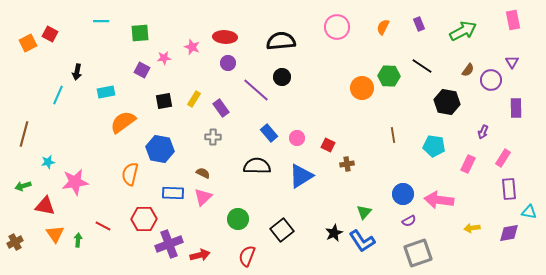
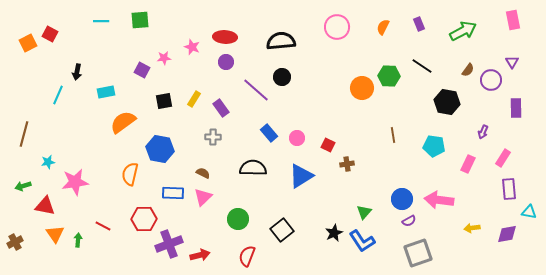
green square at (140, 33): moved 13 px up
purple circle at (228, 63): moved 2 px left, 1 px up
black semicircle at (257, 166): moved 4 px left, 2 px down
blue circle at (403, 194): moved 1 px left, 5 px down
purple diamond at (509, 233): moved 2 px left, 1 px down
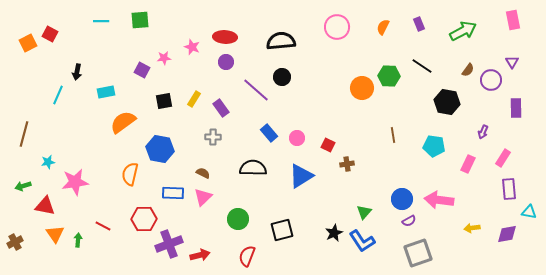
black square at (282, 230): rotated 25 degrees clockwise
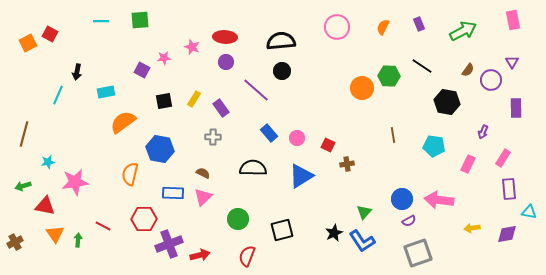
black circle at (282, 77): moved 6 px up
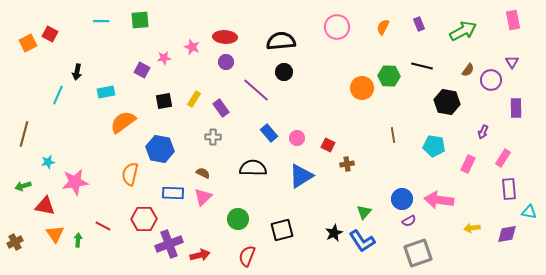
black line at (422, 66): rotated 20 degrees counterclockwise
black circle at (282, 71): moved 2 px right, 1 px down
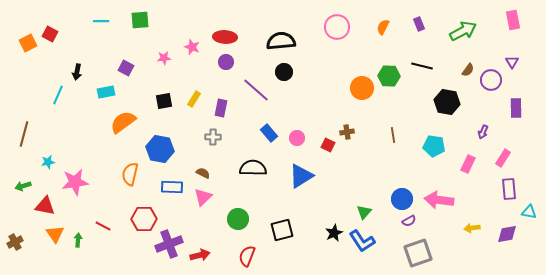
purple square at (142, 70): moved 16 px left, 2 px up
purple rectangle at (221, 108): rotated 48 degrees clockwise
brown cross at (347, 164): moved 32 px up
blue rectangle at (173, 193): moved 1 px left, 6 px up
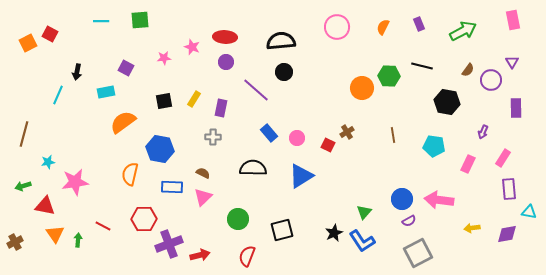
brown cross at (347, 132): rotated 24 degrees counterclockwise
gray square at (418, 253): rotated 8 degrees counterclockwise
